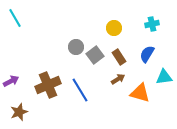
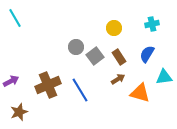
gray square: moved 1 px down
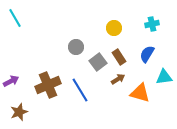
gray square: moved 3 px right, 6 px down
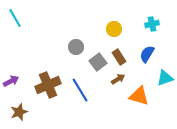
yellow circle: moved 1 px down
cyan triangle: moved 1 px right, 1 px down; rotated 12 degrees counterclockwise
orange triangle: moved 1 px left, 3 px down
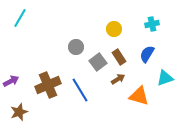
cyan line: moved 5 px right; rotated 60 degrees clockwise
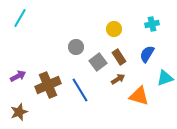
purple arrow: moved 7 px right, 5 px up
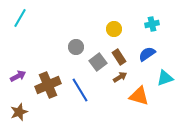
blue semicircle: rotated 24 degrees clockwise
brown arrow: moved 2 px right, 2 px up
